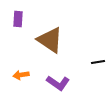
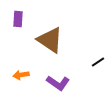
black line: rotated 24 degrees counterclockwise
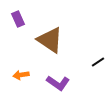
purple rectangle: rotated 28 degrees counterclockwise
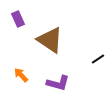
black line: moved 3 px up
orange arrow: rotated 56 degrees clockwise
purple L-shape: rotated 20 degrees counterclockwise
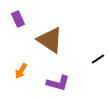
orange arrow: moved 4 px up; rotated 105 degrees counterclockwise
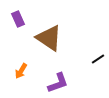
brown triangle: moved 1 px left, 2 px up
purple L-shape: rotated 35 degrees counterclockwise
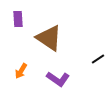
purple rectangle: rotated 21 degrees clockwise
purple L-shape: moved 4 px up; rotated 55 degrees clockwise
